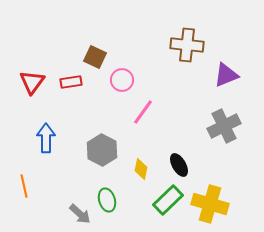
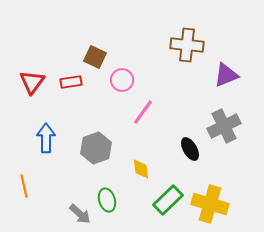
gray hexagon: moved 6 px left, 2 px up; rotated 12 degrees clockwise
black ellipse: moved 11 px right, 16 px up
yellow diamond: rotated 20 degrees counterclockwise
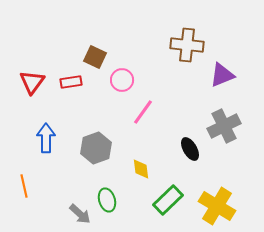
purple triangle: moved 4 px left
yellow cross: moved 7 px right, 2 px down; rotated 15 degrees clockwise
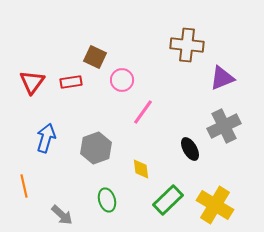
purple triangle: moved 3 px down
blue arrow: rotated 16 degrees clockwise
yellow cross: moved 2 px left, 1 px up
gray arrow: moved 18 px left, 1 px down
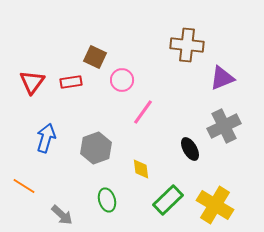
orange line: rotated 45 degrees counterclockwise
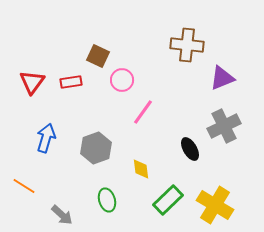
brown square: moved 3 px right, 1 px up
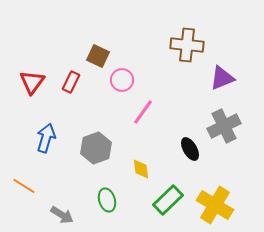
red rectangle: rotated 55 degrees counterclockwise
gray arrow: rotated 10 degrees counterclockwise
